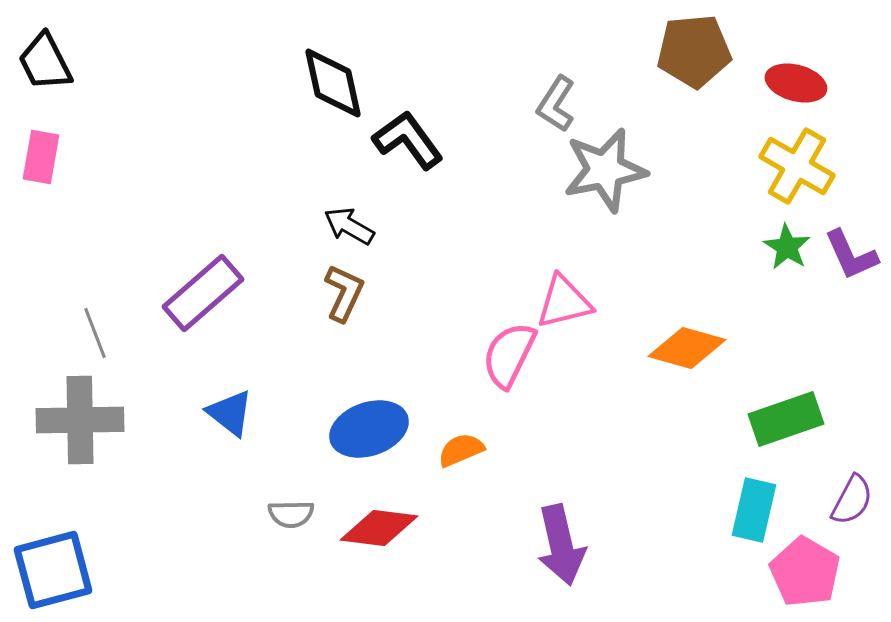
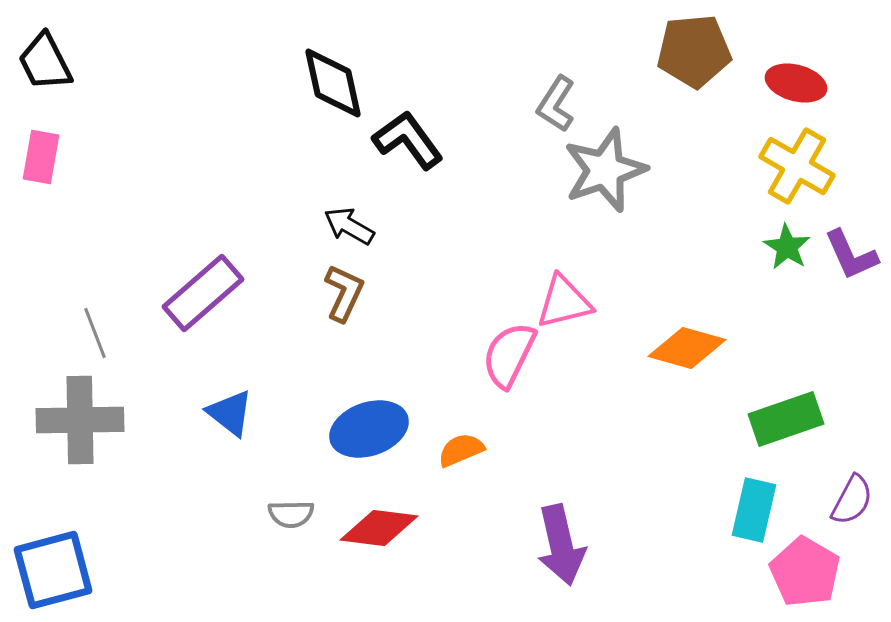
gray star: rotated 8 degrees counterclockwise
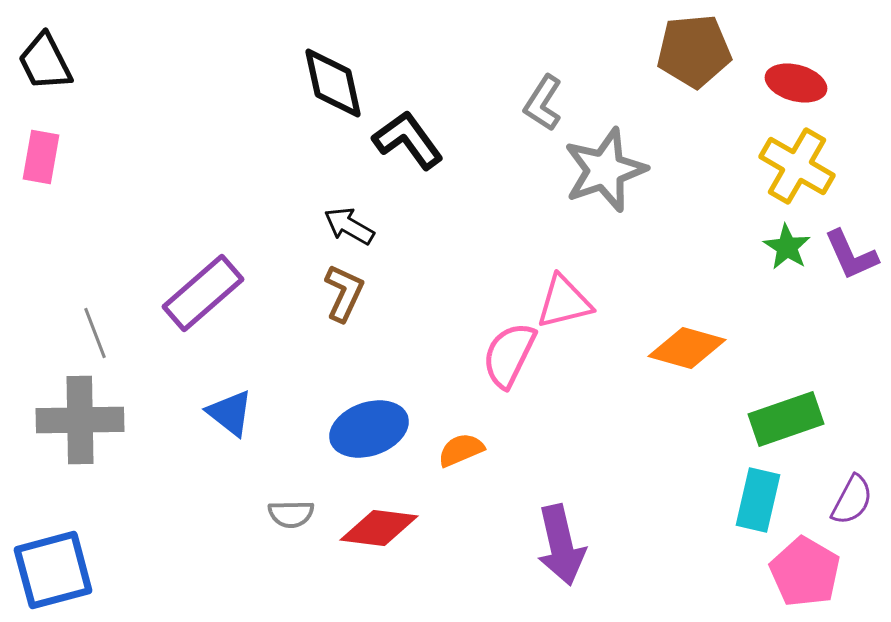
gray L-shape: moved 13 px left, 1 px up
cyan rectangle: moved 4 px right, 10 px up
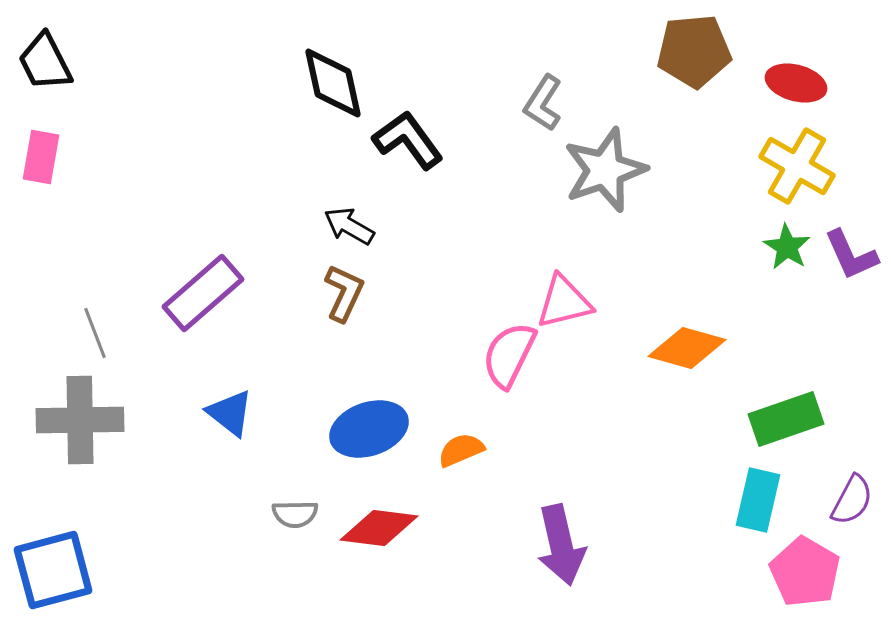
gray semicircle: moved 4 px right
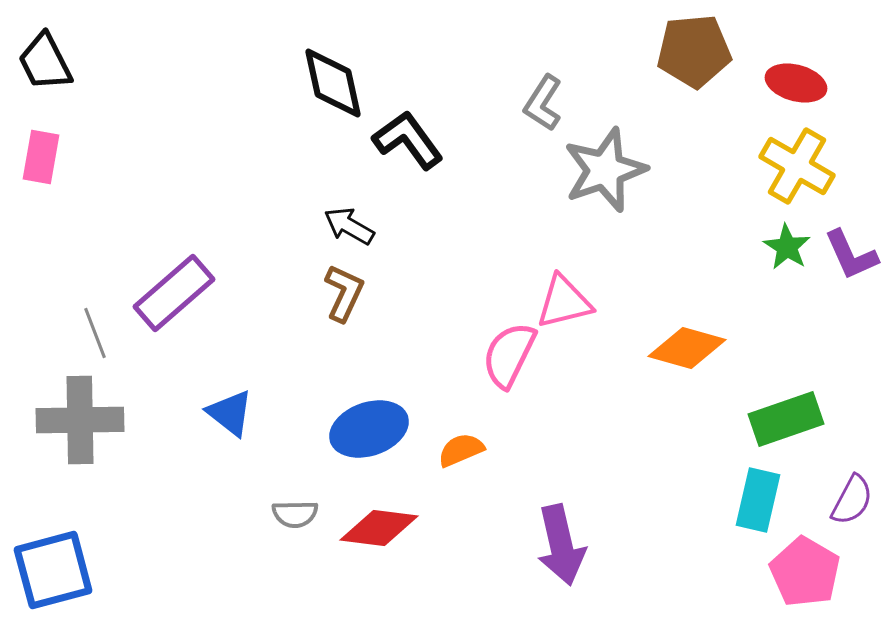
purple rectangle: moved 29 px left
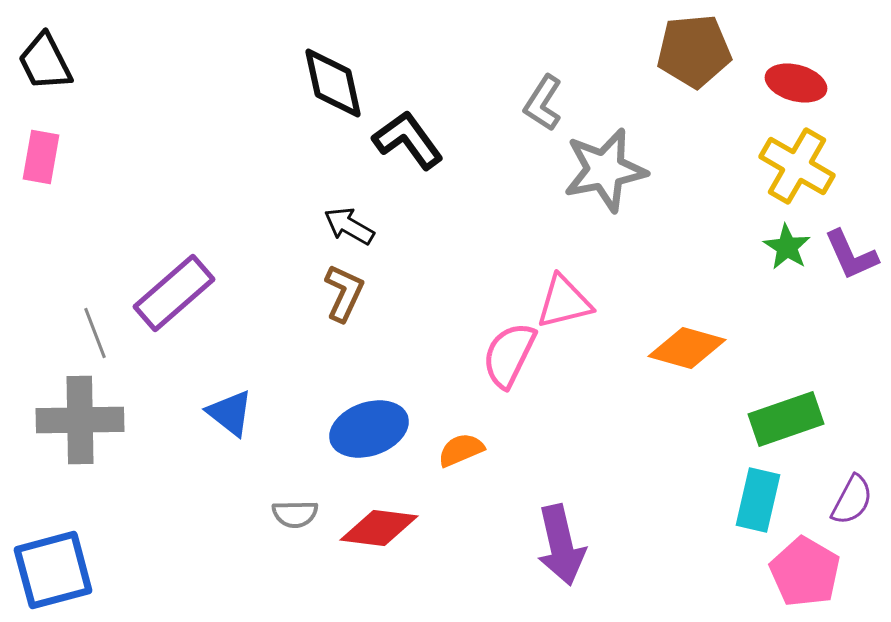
gray star: rotated 8 degrees clockwise
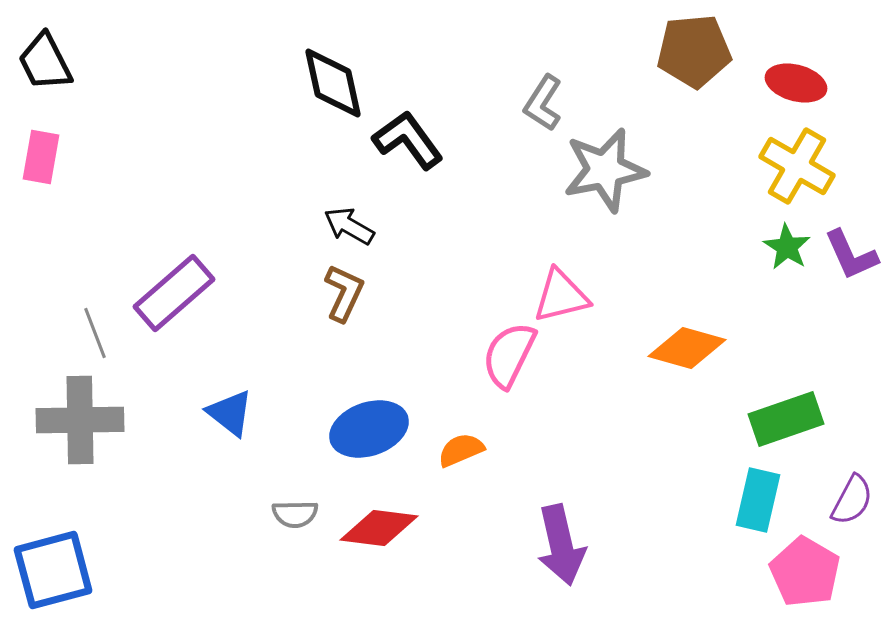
pink triangle: moved 3 px left, 6 px up
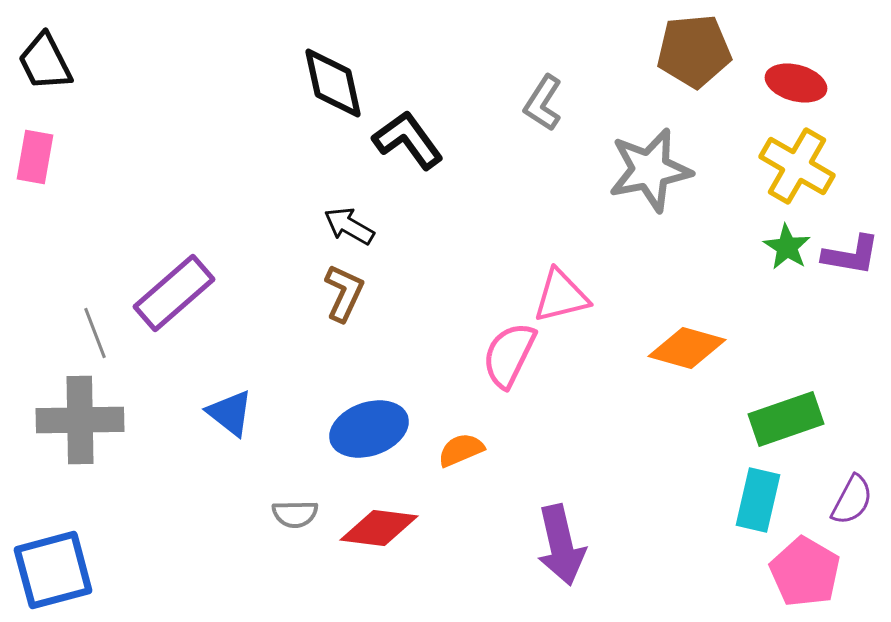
pink rectangle: moved 6 px left
gray star: moved 45 px right
purple L-shape: rotated 56 degrees counterclockwise
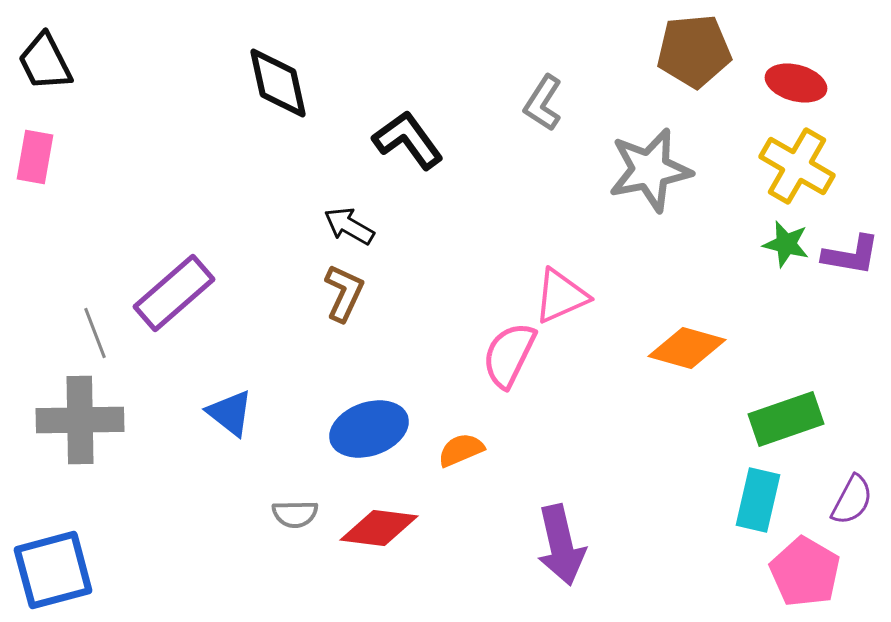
black diamond: moved 55 px left
green star: moved 1 px left, 3 px up; rotated 18 degrees counterclockwise
pink triangle: rotated 10 degrees counterclockwise
